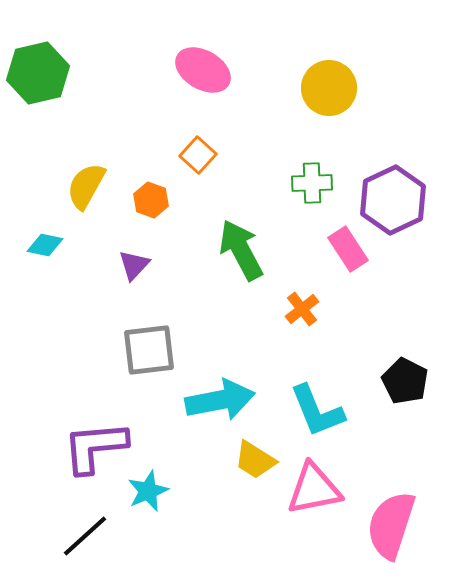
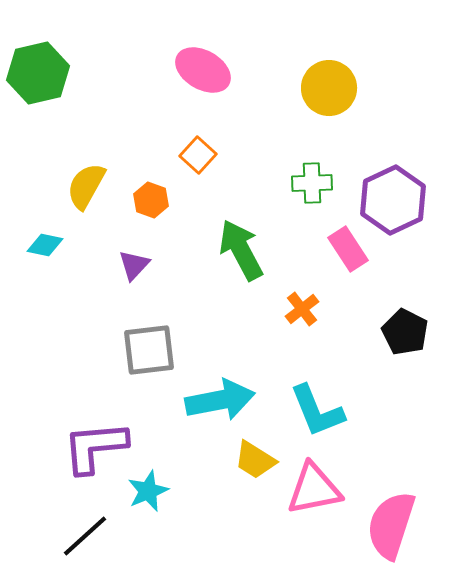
black pentagon: moved 49 px up
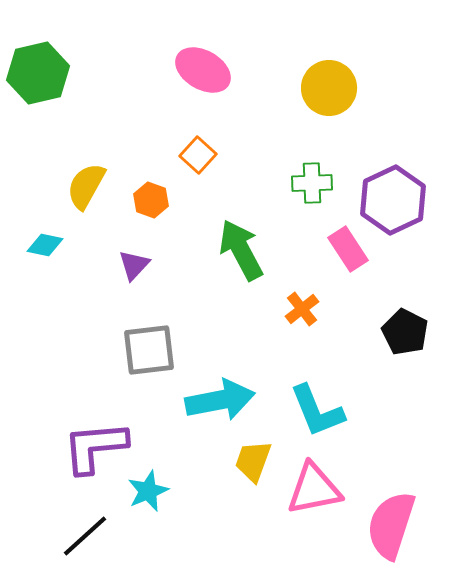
yellow trapezoid: moved 2 px left, 1 px down; rotated 78 degrees clockwise
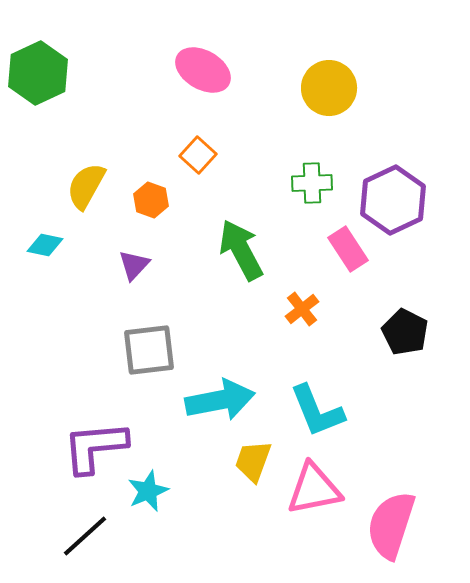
green hexagon: rotated 12 degrees counterclockwise
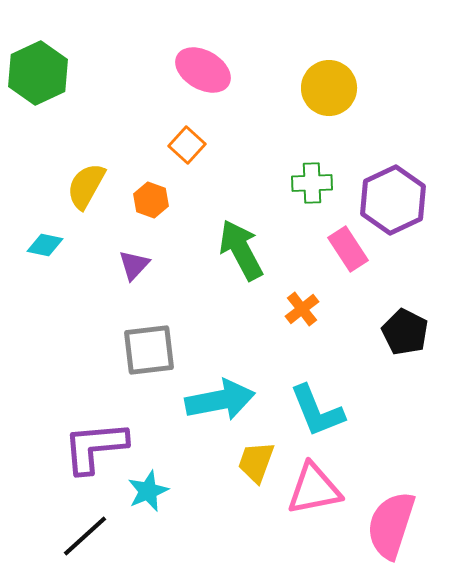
orange square: moved 11 px left, 10 px up
yellow trapezoid: moved 3 px right, 1 px down
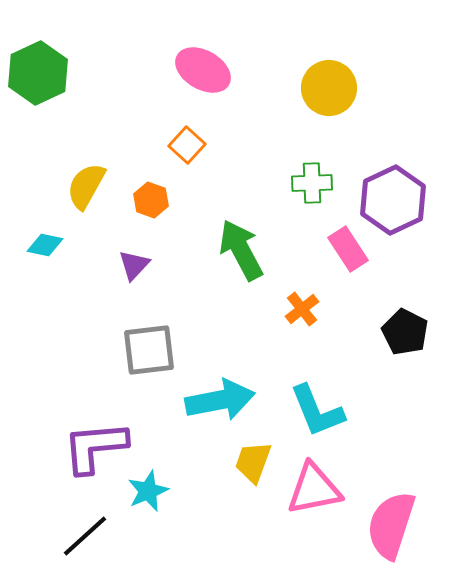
yellow trapezoid: moved 3 px left
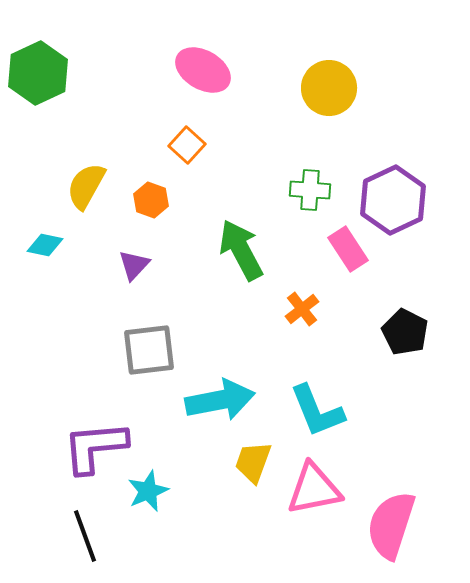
green cross: moved 2 px left, 7 px down; rotated 6 degrees clockwise
black line: rotated 68 degrees counterclockwise
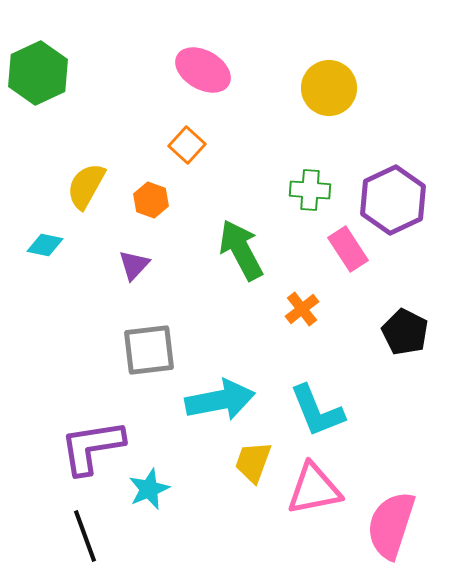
purple L-shape: moved 3 px left; rotated 4 degrees counterclockwise
cyan star: moved 1 px right, 2 px up
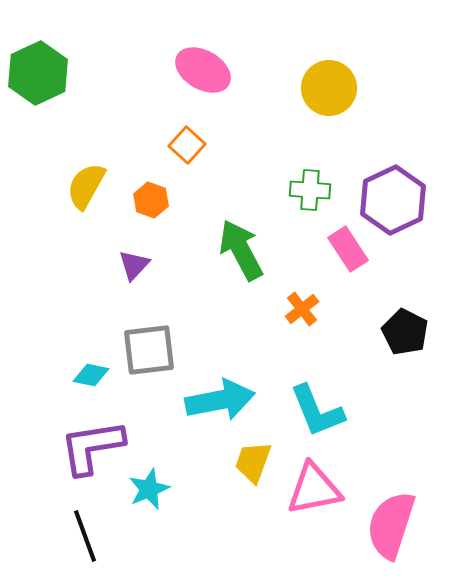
cyan diamond: moved 46 px right, 130 px down
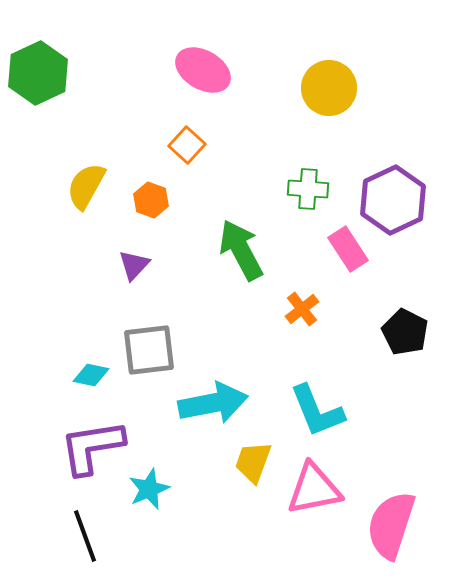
green cross: moved 2 px left, 1 px up
cyan arrow: moved 7 px left, 3 px down
